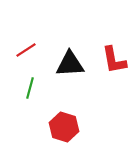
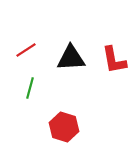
black triangle: moved 1 px right, 6 px up
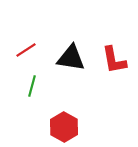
black triangle: rotated 12 degrees clockwise
green line: moved 2 px right, 2 px up
red hexagon: rotated 12 degrees clockwise
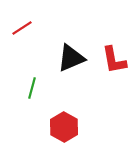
red line: moved 4 px left, 22 px up
black triangle: rotated 32 degrees counterclockwise
green line: moved 2 px down
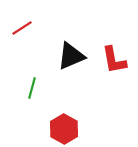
black triangle: moved 2 px up
red hexagon: moved 2 px down
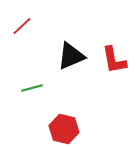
red line: moved 2 px up; rotated 10 degrees counterclockwise
green line: rotated 60 degrees clockwise
red hexagon: rotated 16 degrees counterclockwise
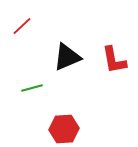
black triangle: moved 4 px left, 1 px down
red hexagon: rotated 16 degrees counterclockwise
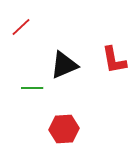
red line: moved 1 px left, 1 px down
black triangle: moved 3 px left, 8 px down
green line: rotated 15 degrees clockwise
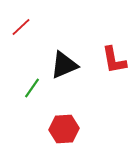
green line: rotated 55 degrees counterclockwise
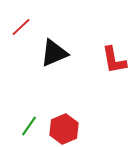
black triangle: moved 10 px left, 12 px up
green line: moved 3 px left, 38 px down
red hexagon: rotated 20 degrees counterclockwise
